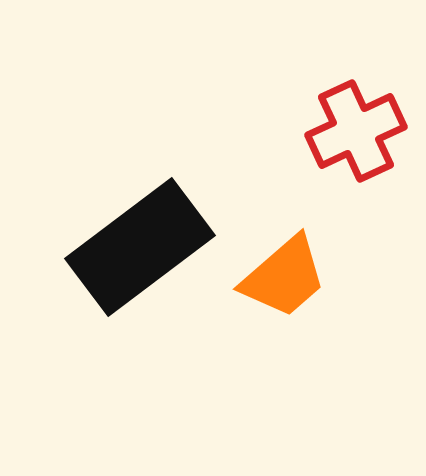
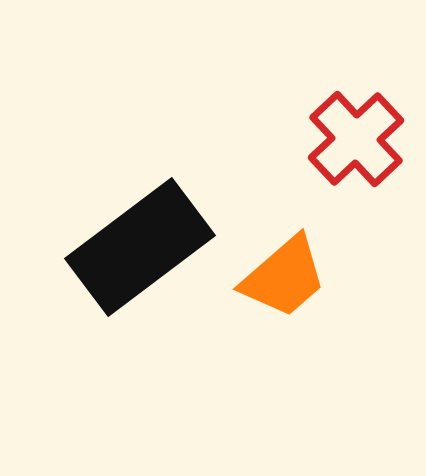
red cross: moved 8 px down; rotated 18 degrees counterclockwise
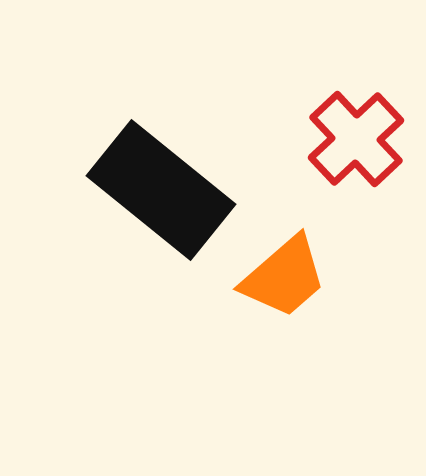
black rectangle: moved 21 px right, 57 px up; rotated 76 degrees clockwise
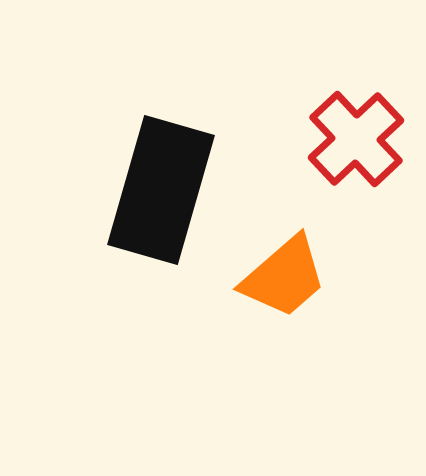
black rectangle: rotated 67 degrees clockwise
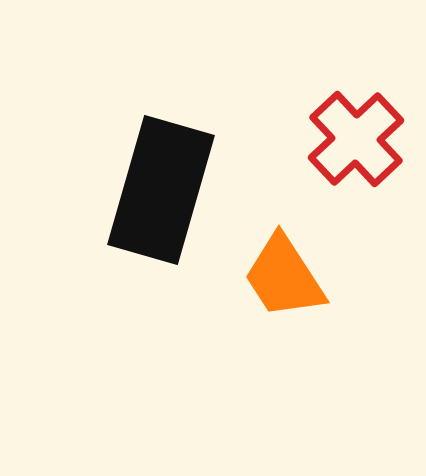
orange trapezoid: rotated 98 degrees clockwise
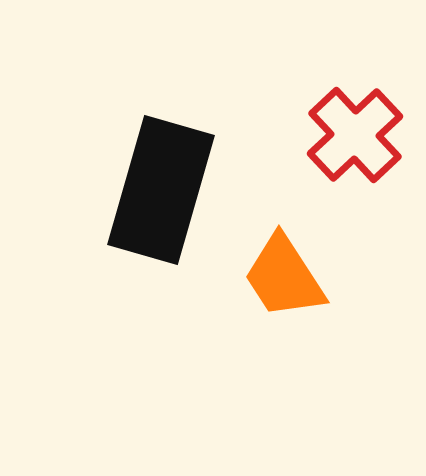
red cross: moved 1 px left, 4 px up
